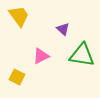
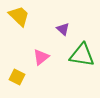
yellow trapezoid: rotated 10 degrees counterclockwise
pink triangle: moved 1 px down; rotated 12 degrees counterclockwise
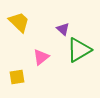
yellow trapezoid: moved 6 px down
green triangle: moved 3 px left, 5 px up; rotated 40 degrees counterclockwise
yellow square: rotated 35 degrees counterclockwise
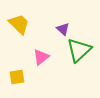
yellow trapezoid: moved 2 px down
green triangle: rotated 12 degrees counterclockwise
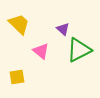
green triangle: rotated 16 degrees clockwise
pink triangle: moved 6 px up; rotated 42 degrees counterclockwise
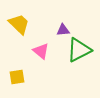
purple triangle: moved 1 px down; rotated 48 degrees counterclockwise
